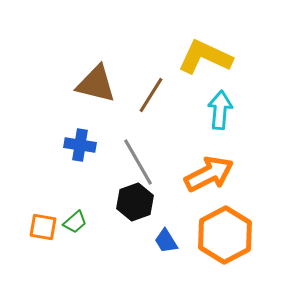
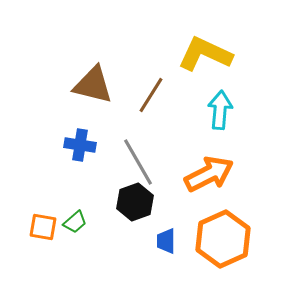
yellow L-shape: moved 3 px up
brown triangle: moved 3 px left, 1 px down
orange hexagon: moved 2 px left, 4 px down; rotated 4 degrees clockwise
blue trapezoid: rotated 32 degrees clockwise
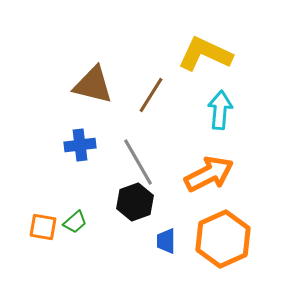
blue cross: rotated 16 degrees counterclockwise
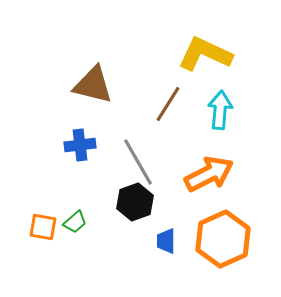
brown line: moved 17 px right, 9 px down
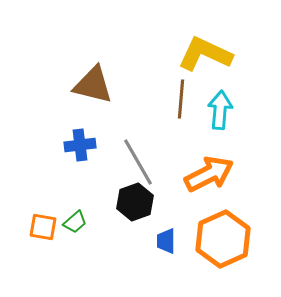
brown line: moved 13 px right, 5 px up; rotated 27 degrees counterclockwise
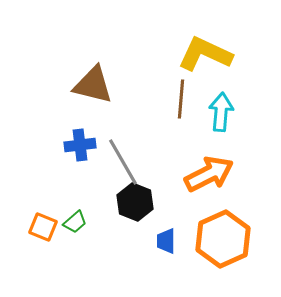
cyan arrow: moved 1 px right, 2 px down
gray line: moved 15 px left
black hexagon: rotated 18 degrees counterclockwise
orange square: rotated 12 degrees clockwise
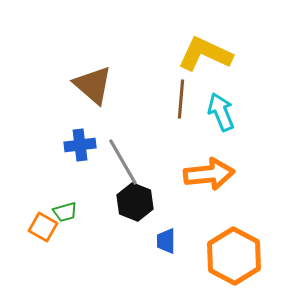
brown triangle: rotated 27 degrees clockwise
cyan arrow: rotated 27 degrees counterclockwise
orange arrow: rotated 21 degrees clockwise
green trapezoid: moved 10 px left, 10 px up; rotated 25 degrees clockwise
orange square: rotated 8 degrees clockwise
orange hexagon: moved 11 px right, 17 px down; rotated 8 degrees counterclockwise
